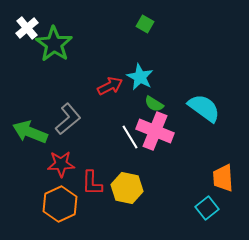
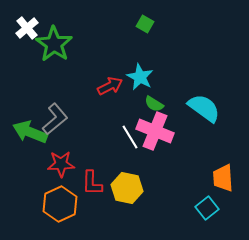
gray L-shape: moved 13 px left
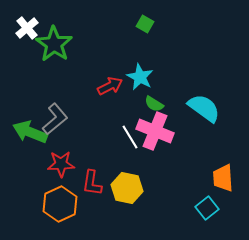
red L-shape: rotated 8 degrees clockwise
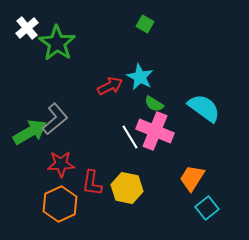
green star: moved 3 px right, 1 px up
green arrow: rotated 128 degrees clockwise
orange trapezoid: moved 31 px left; rotated 36 degrees clockwise
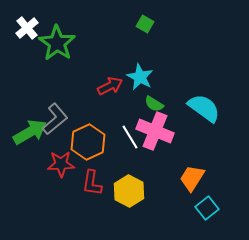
yellow hexagon: moved 2 px right, 3 px down; rotated 16 degrees clockwise
orange hexagon: moved 28 px right, 62 px up
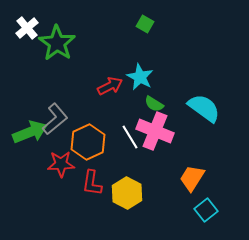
green arrow: rotated 8 degrees clockwise
yellow hexagon: moved 2 px left, 2 px down
cyan square: moved 1 px left, 2 px down
